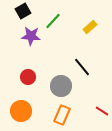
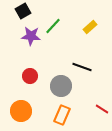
green line: moved 5 px down
black line: rotated 30 degrees counterclockwise
red circle: moved 2 px right, 1 px up
red line: moved 2 px up
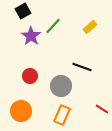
purple star: rotated 30 degrees clockwise
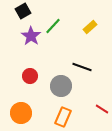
orange circle: moved 2 px down
orange rectangle: moved 1 px right, 2 px down
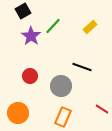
orange circle: moved 3 px left
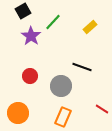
green line: moved 4 px up
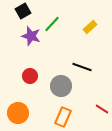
green line: moved 1 px left, 2 px down
purple star: rotated 18 degrees counterclockwise
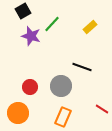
red circle: moved 11 px down
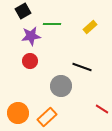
green line: rotated 48 degrees clockwise
purple star: rotated 24 degrees counterclockwise
red circle: moved 26 px up
orange rectangle: moved 16 px left; rotated 24 degrees clockwise
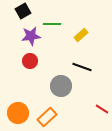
yellow rectangle: moved 9 px left, 8 px down
